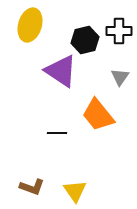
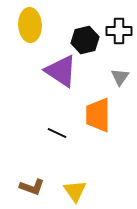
yellow ellipse: rotated 20 degrees counterclockwise
orange trapezoid: rotated 39 degrees clockwise
black line: rotated 24 degrees clockwise
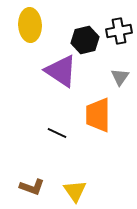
black cross: rotated 10 degrees counterclockwise
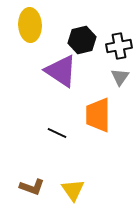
black cross: moved 15 px down
black hexagon: moved 3 px left
yellow triangle: moved 2 px left, 1 px up
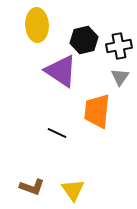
yellow ellipse: moved 7 px right
black hexagon: moved 2 px right
orange trapezoid: moved 1 px left, 4 px up; rotated 6 degrees clockwise
